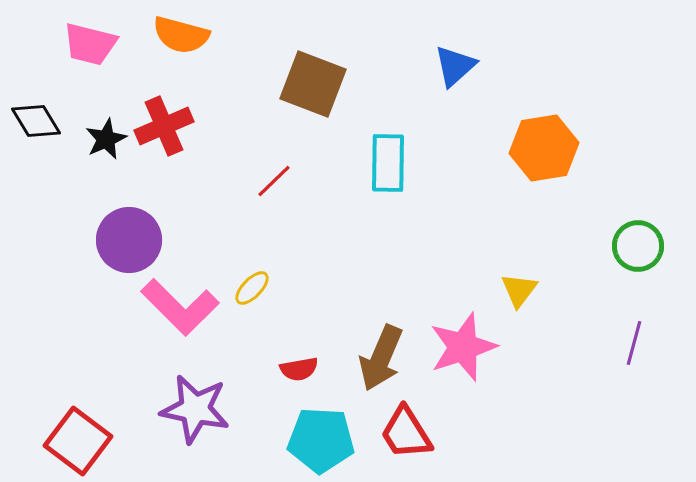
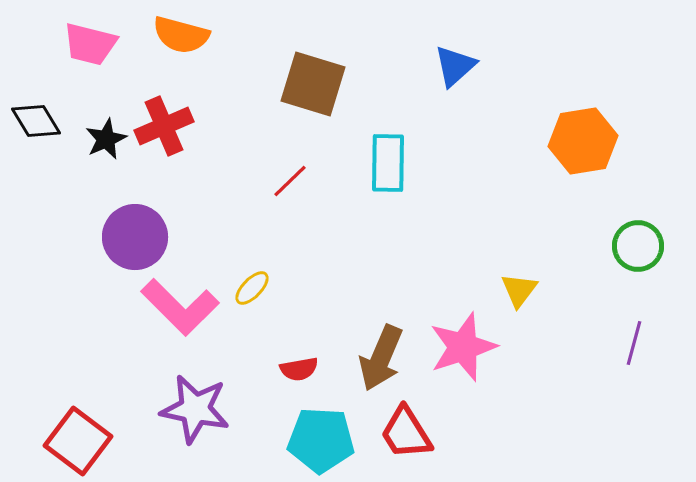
brown square: rotated 4 degrees counterclockwise
orange hexagon: moved 39 px right, 7 px up
red line: moved 16 px right
purple circle: moved 6 px right, 3 px up
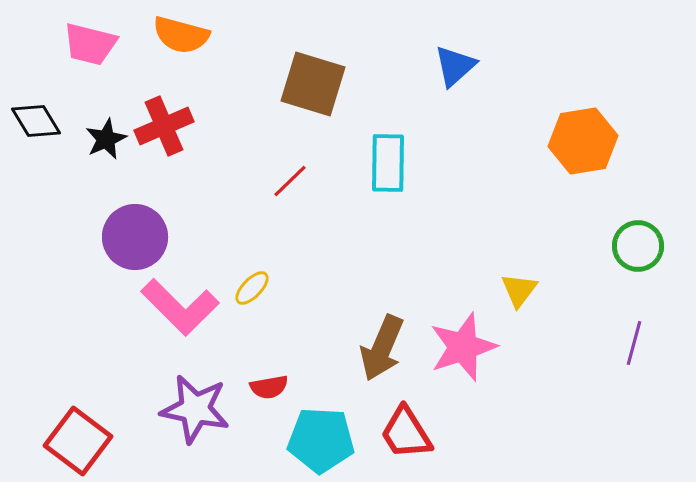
brown arrow: moved 1 px right, 10 px up
red semicircle: moved 30 px left, 18 px down
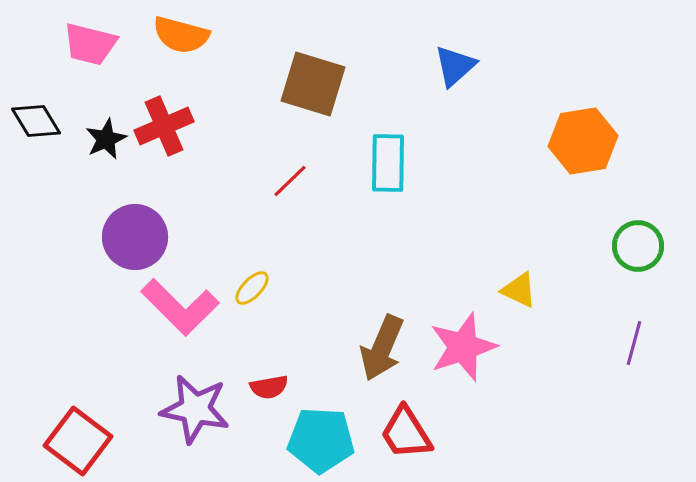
yellow triangle: rotated 42 degrees counterclockwise
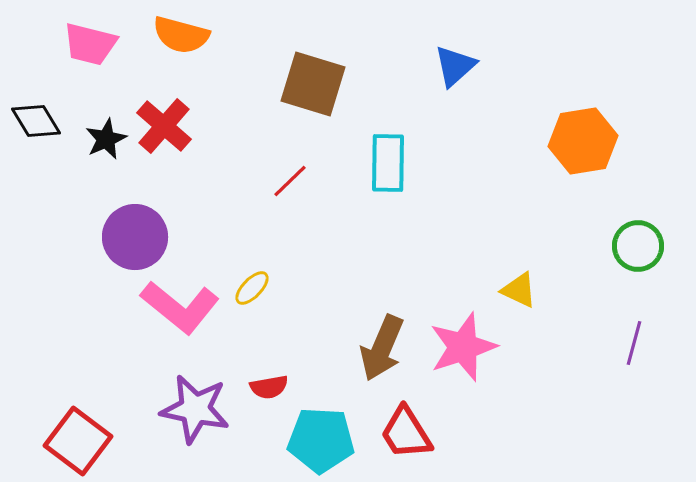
red cross: rotated 26 degrees counterclockwise
pink L-shape: rotated 6 degrees counterclockwise
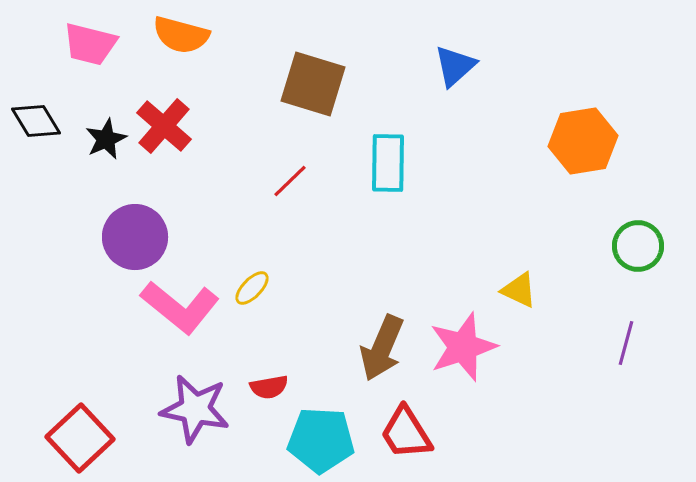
purple line: moved 8 px left
red square: moved 2 px right, 3 px up; rotated 10 degrees clockwise
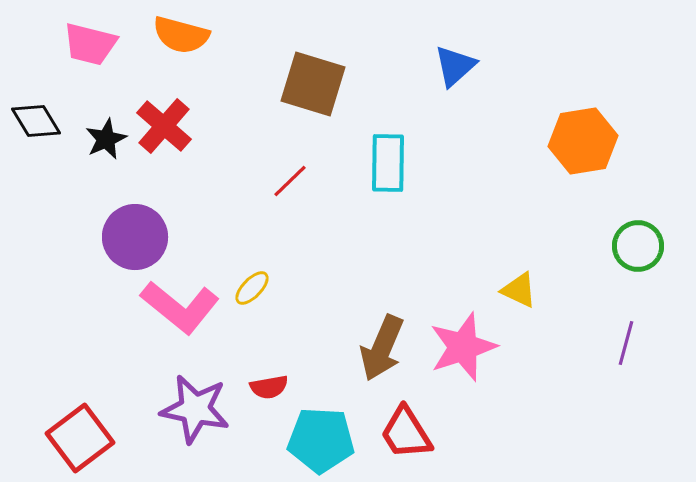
red square: rotated 6 degrees clockwise
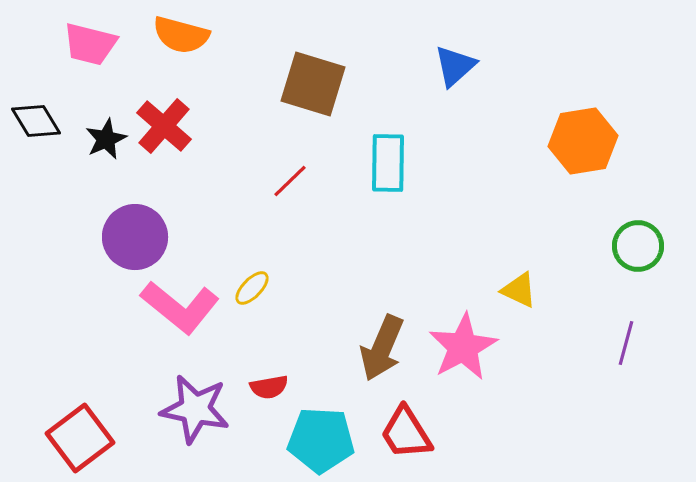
pink star: rotated 10 degrees counterclockwise
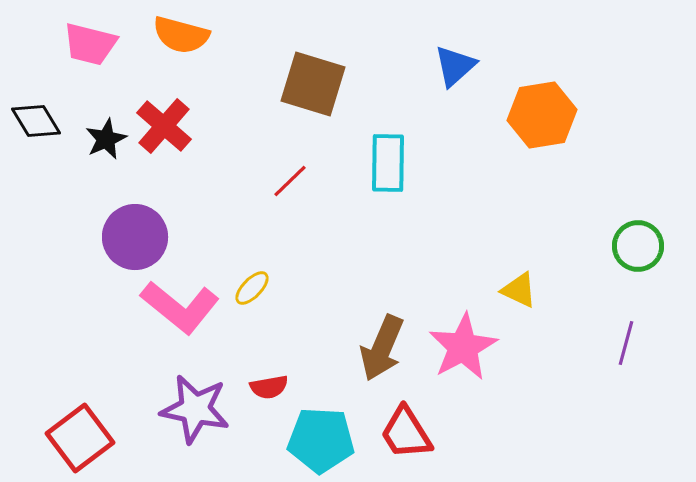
orange hexagon: moved 41 px left, 26 px up
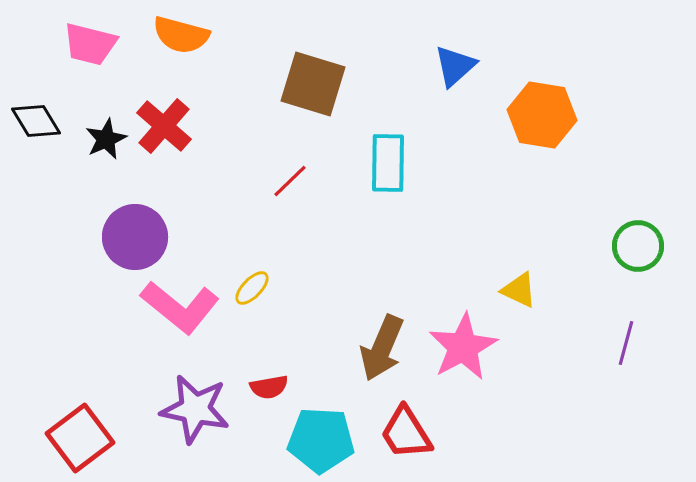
orange hexagon: rotated 18 degrees clockwise
